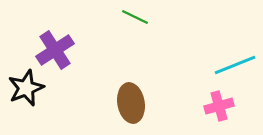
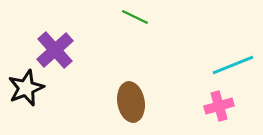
purple cross: rotated 9 degrees counterclockwise
cyan line: moved 2 px left
brown ellipse: moved 1 px up
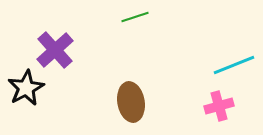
green line: rotated 44 degrees counterclockwise
cyan line: moved 1 px right
black star: rotated 6 degrees counterclockwise
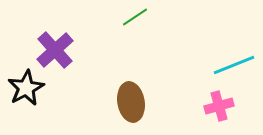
green line: rotated 16 degrees counterclockwise
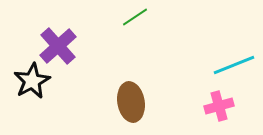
purple cross: moved 3 px right, 4 px up
black star: moved 6 px right, 7 px up
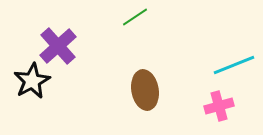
brown ellipse: moved 14 px right, 12 px up
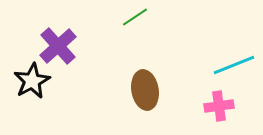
pink cross: rotated 8 degrees clockwise
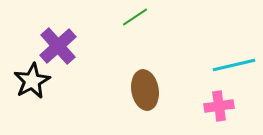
cyan line: rotated 9 degrees clockwise
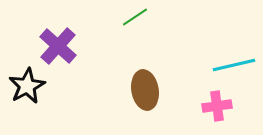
purple cross: rotated 6 degrees counterclockwise
black star: moved 5 px left, 5 px down
pink cross: moved 2 px left
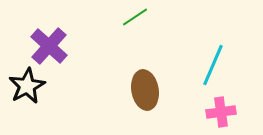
purple cross: moved 9 px left
cyan line: moved 21 px left; rotated 54 degrees counterclockwise
pink cross: moved 4 px right, 6 px down
